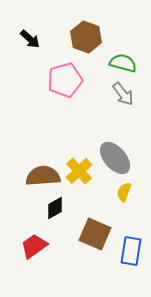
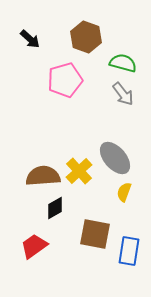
brown square: rotated 12 degrees counterclockwise
blue rectangle: moved 2 px left
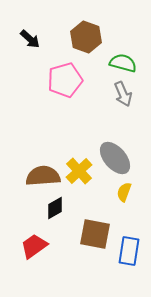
gray arrow: rotated 15 degrees clockwise
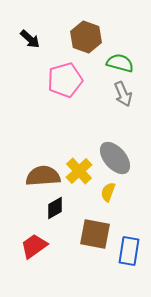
green semicircle: moved 3 px left
yellow semicircle: moved 16 px left
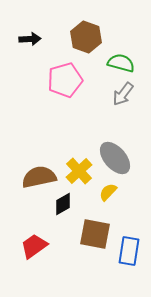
black arrow: rotated 45 degrees counterclockwise
green semicircle: moved 1 px right
gray arrow: rotated 60 degrees clockwise
brown semicircle: moved 4 px left, 1 px down; rotated 8 degrees counterclockwise
yellow semicircle: rotated 24 degrees clockwise
black diamond: moved 8 px right, 4 px up
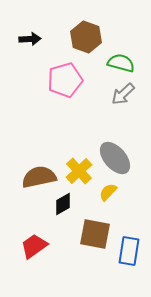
gray arrow: rotated 10 degrees clockwise
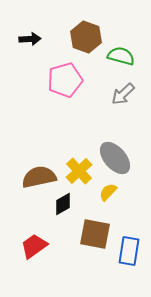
green semicircle: moved 7 px up
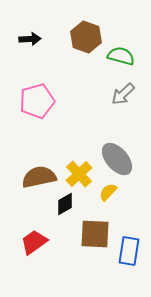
pink pentagon: moved 28 px left, 21 px down
gray ellipse: moved 2 px right, 1 px down
yellow cross: moved 3 px down
black diamond: moved 2 px right
brown square: rotated 8 degrees counterclockwise
red trapezoid: moved 4 px up
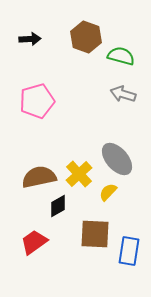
gray arrow: rotated 60 degrees clockwise
black diamond: moved 7 px left, 2 px down
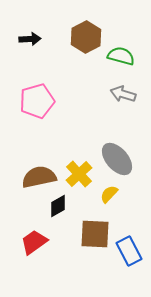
brown hexagon: rotated 12 degrees clockwise
yellow semicircle: moved 1 px right, 2 px down
blue rectangle: rotated 36 degrees counterclockwise
